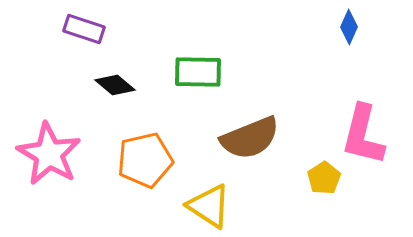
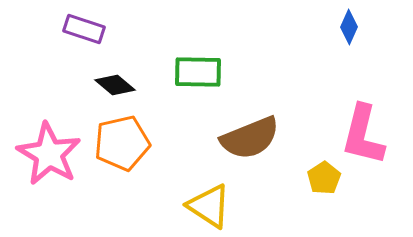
orange pentagon: moved 23 px left, 17 px up
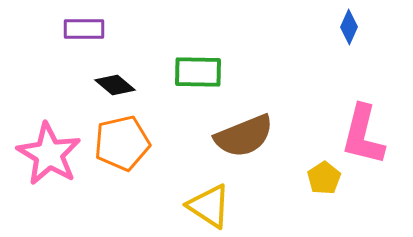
purple rectangle: rotated 18 degrees counterclockwise
brown semicircle: moved 6 px left, 2 px up
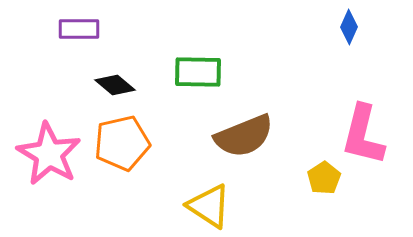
purple rectangle: moved 5 px left
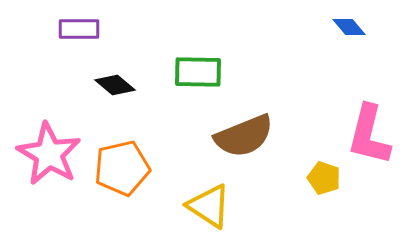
blue diamond: rotated 64 degrees counterclockwise
pink L-shape: moved 6 px right
orange pentagon: moved 25 px down
yellow pentagon: rotated 20 degrees counterclockwise
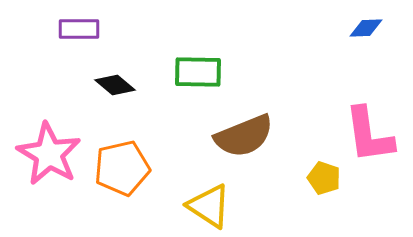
blue diamond: moved 17 px right, 1 px down; rotated 52 degrees counterclockwise
pink L-shape: rotated 22 degrees counterclockwise
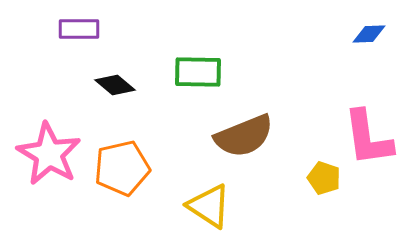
blue diamond: moved 3 px right, 6 px down
pink L-shape: moved 1 px left, 3 px down
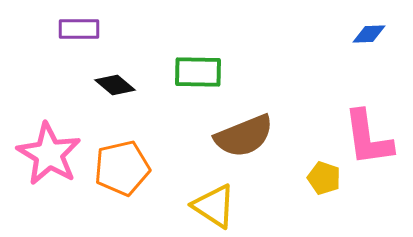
yellow triangle: moved 5 px right
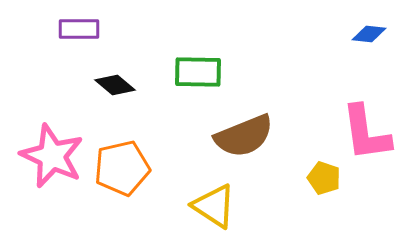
blue diamond: rotated 8 degrees clockwise
pink L-shape: moved 2 px left, 5 px up
pink star: moved 3 px right, 2 px down; rotated 6 degrees counterclockwise
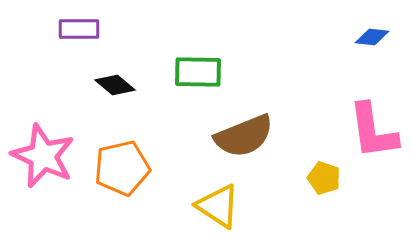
blue diamond: moved 3 px right, 3 px down
pink L-shape: moved 7 px right, 2 px up
pink star: moved 9 px left
yellow triangle: moved 4 px right
